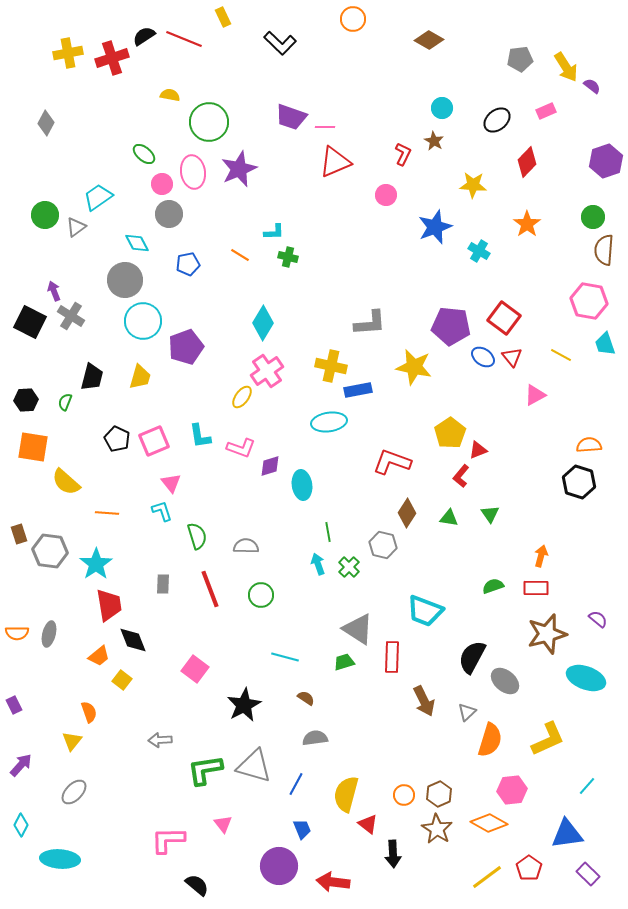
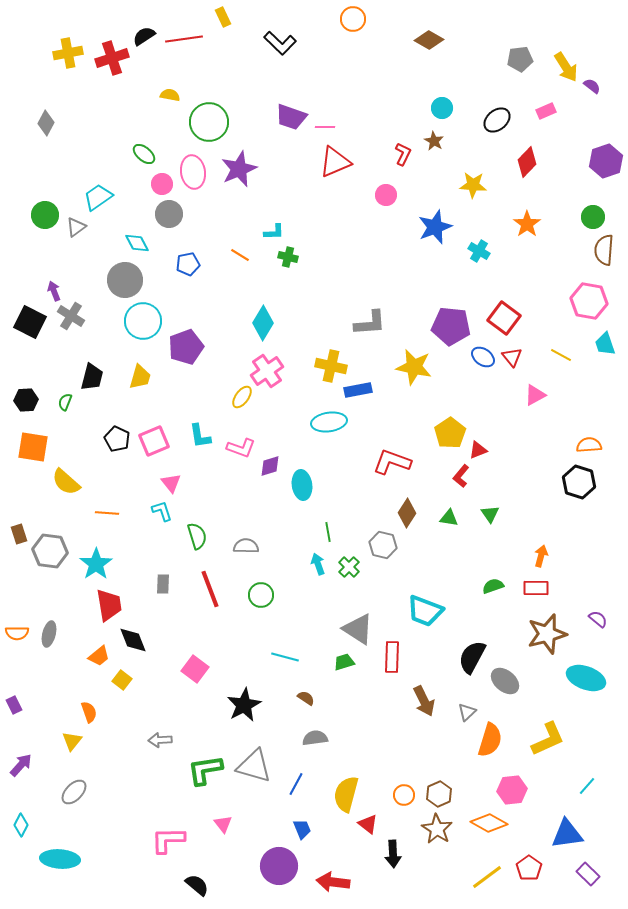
red line at (184, 39): rotated 30 degrees counterclockwise
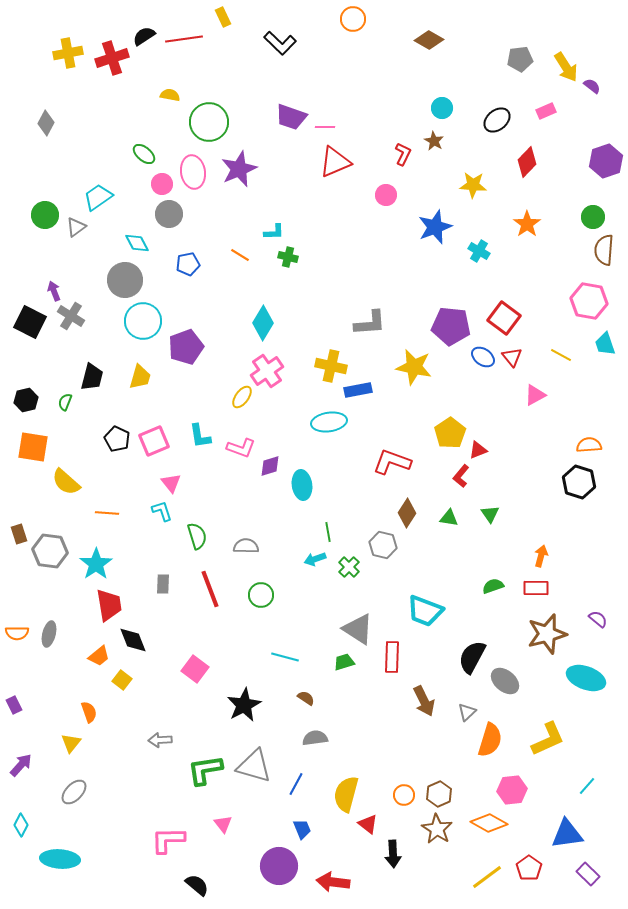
black hexagon at (26, 400): rotated 10 degrees counterclockwise
cyan arrow at (318, 564): moved 3 px left, 5 px up; rotated 90 degrees counterclockwise
yellow triangle at (72, 741): moved 1 px left, 2 px down
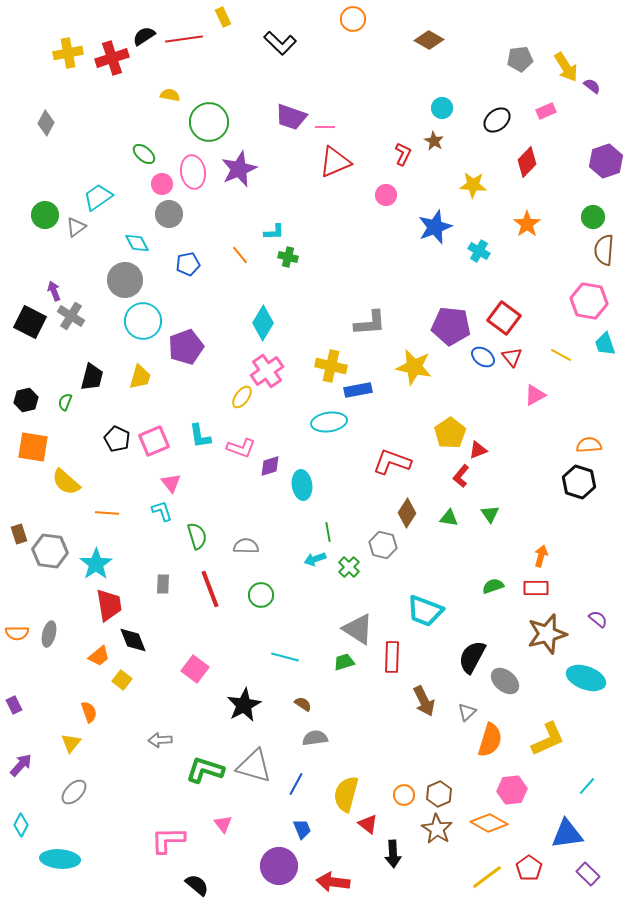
orange line at (240, 255): rotated 18 degrees clockwise
brown semicircle at (306, 698): moved 3 px left, 6 px down
green L-shape at (205, 770): rotated 27 degrees clockwise
